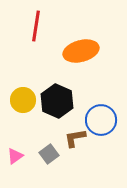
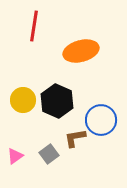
red line: moved 2 px left
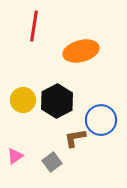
black hexagon: rotated 8 degrees clockwise
gray square: moved 3 px right, 8 px down
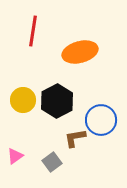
red line: moved 1 px left, 5 px down
orange ellipse: moved 1 px left, 1 px down
